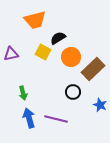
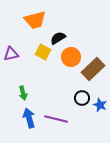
black circle: moved 9 px right, 6 px down
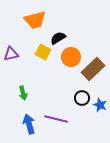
blue arrow: moved 6 px down
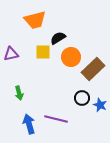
yellow square: rotated 28 degrees counterclockwise
green arrow: moved 4 px left
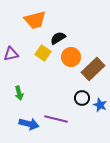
yellow square: moved 1 px down; rotated 35 degrees clockwise
blue arrow: rotated 120 degrees clockwise
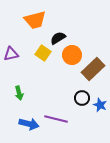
orange circle: moved 1 px right, 2 px up
